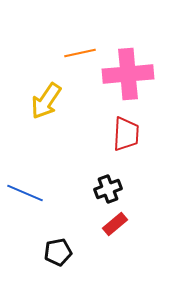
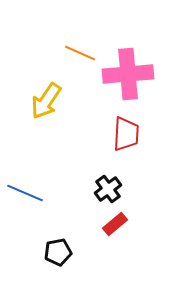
orange line: rotated 36 degrees clockwise
black cross: rotated 16 degrees counterclockwise
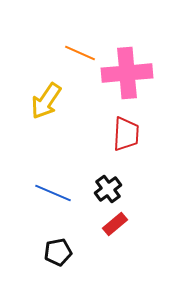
pink cross: moved 1 px left, 1 px up
blue line: moved 28 px right
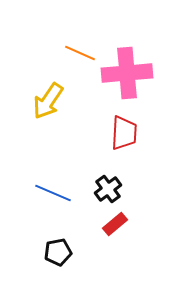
yellow arrow: moved 2 px right
red trapezoid: moved 2 px left, 1 px up
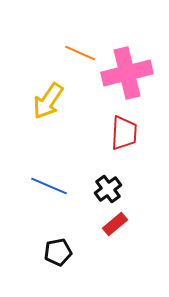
pink cross: rotated 9 degrees counterclockwise
blue line: moved 4 px left, 7 px up
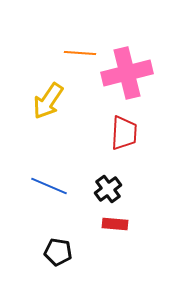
orange line: rotated 20 degrees counterclockwise
red rectangle: rotated 45 degrees clockwise
black pentagon: rotated 20 degrees clockwise
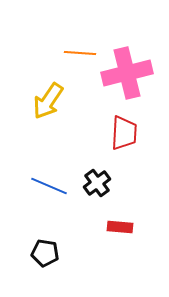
black cross: moved 11 px left, 6 px up
red rectangle: moved 5 px right, 3 px down
black pentagon: moved 13 px left, 1 px down
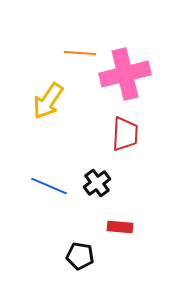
pink cross: moved 2 px left, 1 px down
red trapezoid: moved 1 px right, 1 px down
black pentagon: moved 35 px right, 3 px down
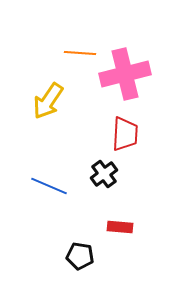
black cross: moved 7 px right, 9 px up
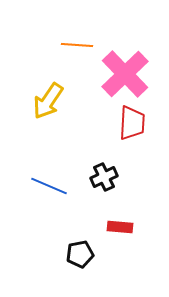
orange line: moved 3 px left, 8 px up
pink cross: rotated 30 degrees counterclockwise
red trapezoid: moved 7 px right, 11 px up
black cross: moved 3 px down; rotated 12 degrees clockwise
black pentagon: moved 2 px up; rotated 20 degrees counterclockwise
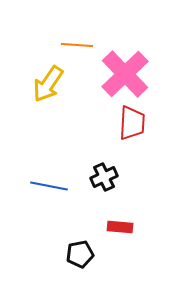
yellow arrow: moved 17 px up
blue line: rotated 12 degrees counterclockwise
